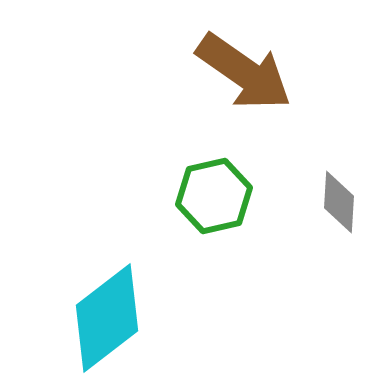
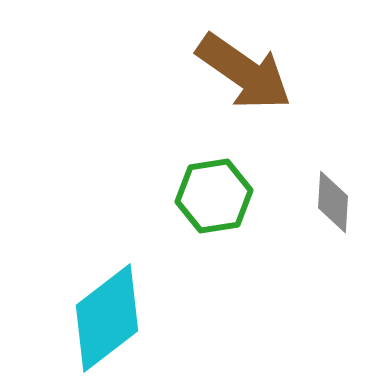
green hexagon: rotated 4 degrees clockwise
gray diamond: moved 6 px left
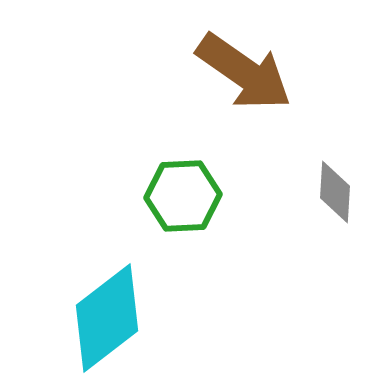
green hexagon: moved 31 px left; rotated 6 degrees clockwise
gray diamond: moved 2 px right, 10 px up
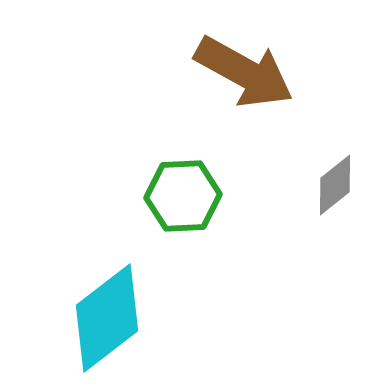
brown arrow: rotated 6 degrees counterclockwise
gray diamond: moved 7 px up; rotated 48 degrees clockwise
